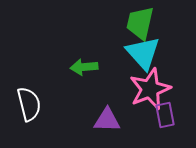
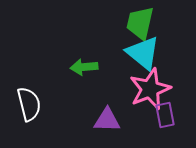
cyan triangle: rotated 9 degrees counterclockwise
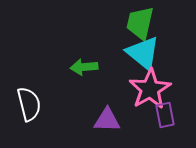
pink star: rotated 9 degrees counterclockwise
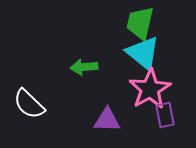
white semicircle: rotated 148 degrees clockwise
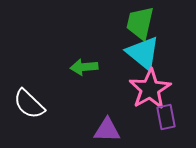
purple rectangle: moved 1 px right, 2 px down
purple triangle: moved 10 px down
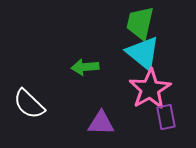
green arrow: moved 1 px right
purple triangle: moved 6 px left, 7 px up
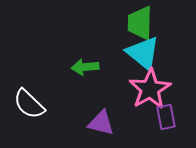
green trapezoid: rotated 12 degrees counterclockwise
purple triangle: rotated 12 degrees clockwise
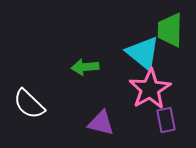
green trapezoid: moved 30 px right, 7 px down
purple rectangle: moved 3 px down
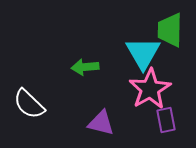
cyan triangle: rotated 21 degrees clockwise
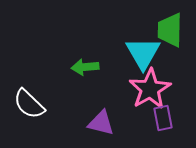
purple rectangle: moved 3 px left, 2 px up
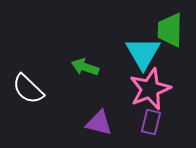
green arrow: rotated 24 degrees clockwise
pink star: rotated 9 degrees clockwise
white semicircle: moved 1 px left, 15 px up
purple rectangle: moved 12 px left, 4 px down; rotated 25 degrees clockwise
purple triangle: moved 2 px left
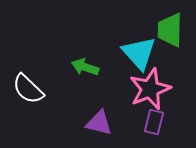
cyan triangle: moved 4 px left; rotated 12 degrees counterclockwise
purple rectangle: moved 3 px right
